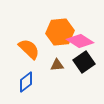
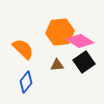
orange semicircle: moved 6 px left
blue diamond: rotated 15 degrees counterclockwise
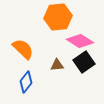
orange hexagon: moved 2 px left, 15 px up
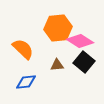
orange hexagon: moved 11 px down
black square: rotated 15 degrees counterclockwise
blue diamond: rotated 45 degrees clockwise
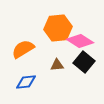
orange semicircle: rotated 75 degrees counterclockwise
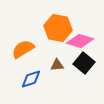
orange hexagon: rotated 16 degrees clockwise
pink diamond: rotated 16 degrees counterclockwise
black square: moved 1 px down
blue diamond: moved 5 px right, 3 px up; rotated 10 degrees counterclockwise
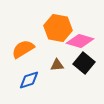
blue diamond: moved 2 px left, 1 px down
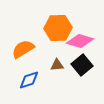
orange hexagon: rotated 12 degrees counterclockwise
black square: moved 2 px left, 2 px down; rotated 10 degrees clockwise
